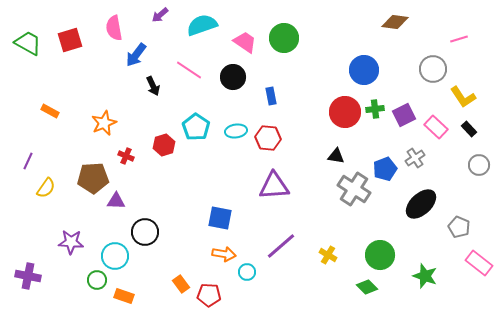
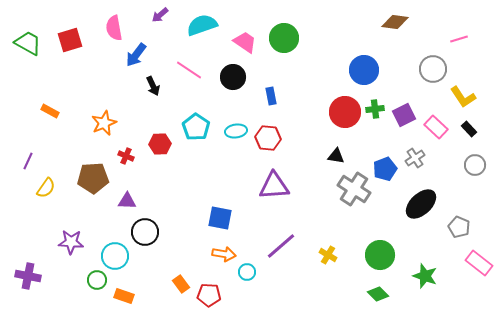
red hexagon at (164, 145): moved 4 px left, 1 px up; rotated 15 degrees clockwise
gray circle at (479, 165): moved 4 px left
purple triangle at (116, 201): moved 11 px right
green diamond at (367, 287): moved 11 px right, 7 px down
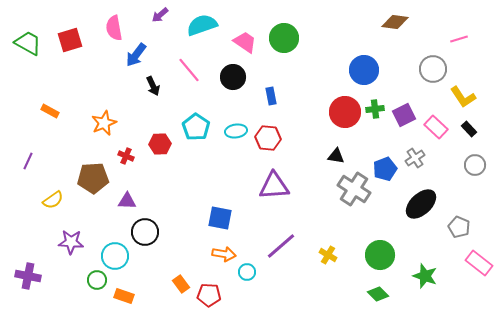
pink line at (189, 70): rotated 16 degrees clockwise
yellow semicircle at (46, 188): moved 7 px right, 12 px down; rotated 20 degrees clockwise
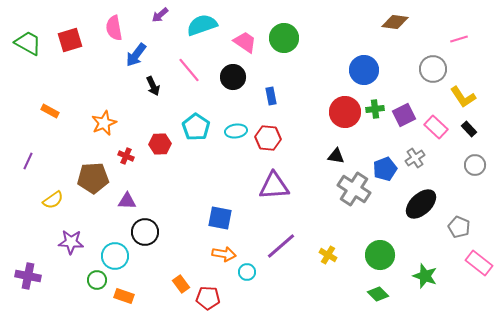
red pentagon at (209, 295): moved 1 px left, 3 px down
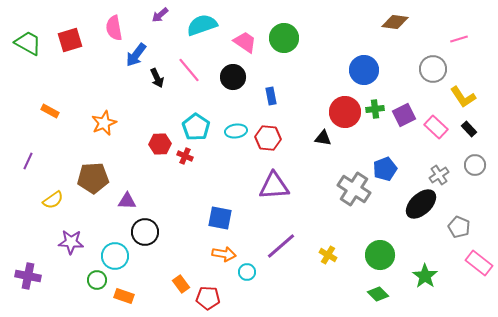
black arrow at (153, 86): moved 4 px right, 8 px up
red cross at (126, 156): moved 59 px right
black triangle at (336, 156): moved 13 px left, 18 px up
gray cross at (415, 158): moved 24 px right, 17 px down
green star at (425, 276): rotated 15 degrees clockwise
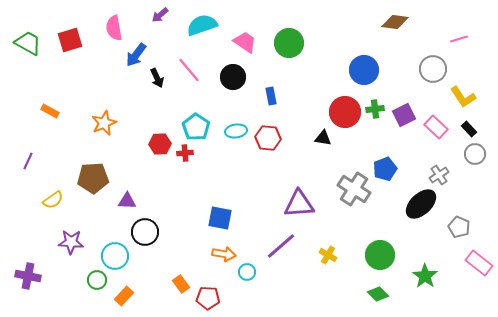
green circle at (284, 38): moved 5 px right, 5 px down
red cross at (185, 156): moved 3 px up; rotated 28 degrees counterclockwise
gray circle at (475, 165): moved 11 px up
purple triangle at (274, 186): moved 25 px right, 18 px down
orange rectangle at (124, 296): rotated 66 degrees counterclockwise
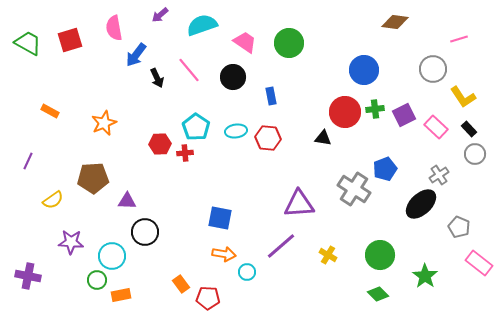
cyan circle at (115, 256): moved 3 px left
orange rectangle at (124, 296): moved 3 px left, 1 px up; rotated 36 degrees clockwise
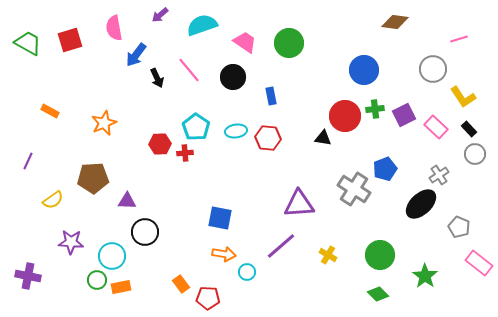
red circle at (345, 112): moved 4 px down
orange rectangle at (121, 295): moved 8 px up
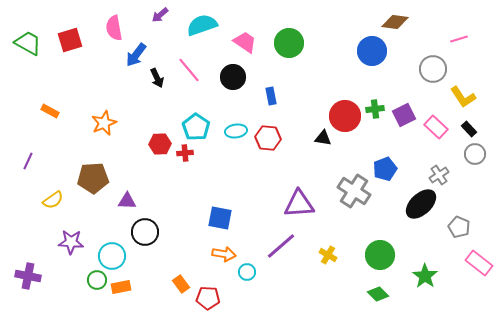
blue circle at (364, 70): moved 8 px right, 19 px up
gray cross at (354, 189): moved 2 px down
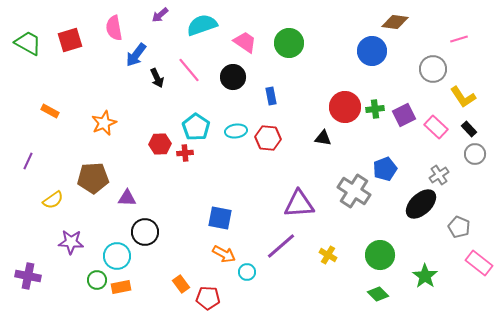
red circle at (345, 116): moved 9 px up
purple triangle at (127, 201): moved 3 px up
orange arrow at (224, 254): rotated 20 degrees clockwise
cyan circle at (112, 256): moved 5 px right
